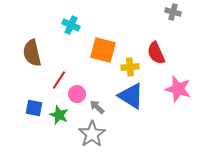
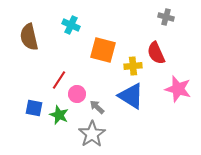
gray cross: moved 7 px left, 5 px down
brown semicircle: moved 3 px left, 16 px up
yellow cross: moved 3 px right, 1 px up
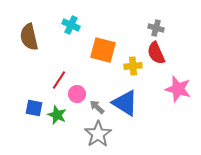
gray cross: moved 10 px left, 11 px down
blue triangle: moved 6 px left, 7 px down
green star: moved 2 px left
gray star: moved 6 px right
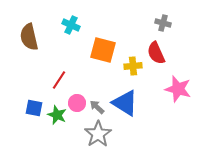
gray cross: moved 7 px right, 5 px up
pink circle: moved 9 px down
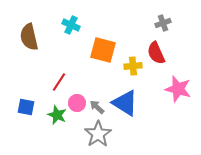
gray cross: rotated 35 degrees counterclockwise
red line: moved 2 px down
blue square: moved 8 px left, 1 px up
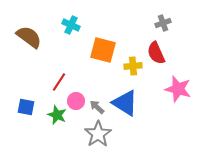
brown semicircle: rotated 140 degrees clockwise
pink circle: moved 1 px left, 2 px up
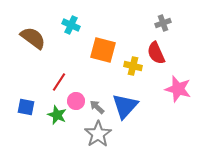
brown semicircle: moved 4 px right, 1 px down
yellow cross: rotated 18 degrees clockwise
blue triangle: moved 3 px down; rotated 40 degrees clockwise
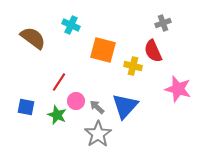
red semicircle: moved 3 px left, 2 px up
